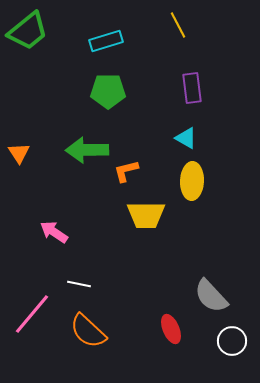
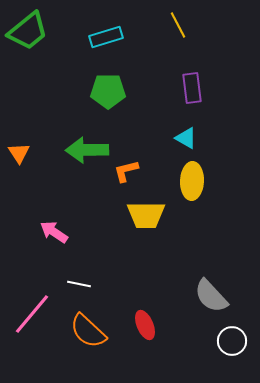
cyan rectangle: moved 4 px up
red ellipse: moved 26 px left, 4 px up
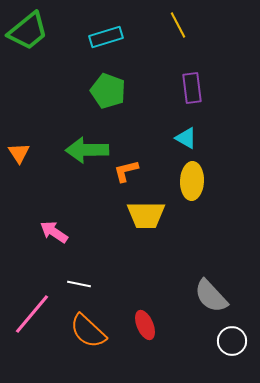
green pentagon: rotated 20 degrees clockwise
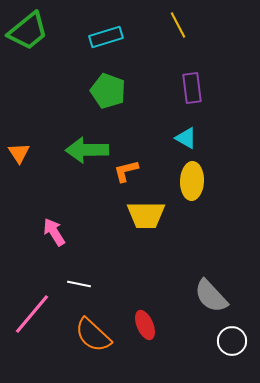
pink arrow: rotated 24 degrees clockwise
orange semicircle: moved 5 px right, 4 px down
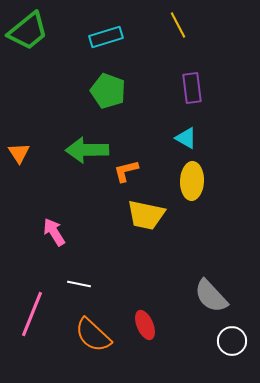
yellow trapezoid: rotated 12 degrees clockwise
pink line: rotated 18 degrees counterclockwise
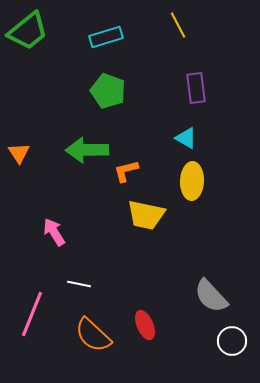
purple rectangle: moved 4 px right
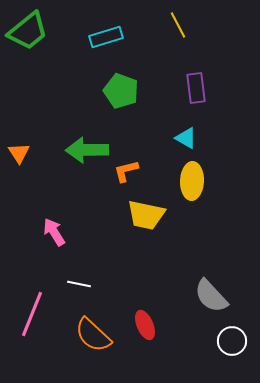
green pentagon: moved 13 px right
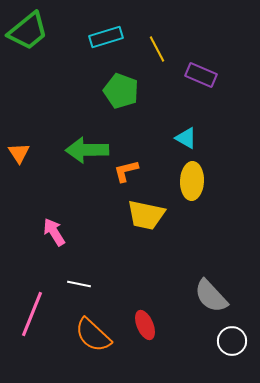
yellow line: moved 21 px left, 24 px down
purple rectangle: moved 5 px right, 13 px up; rotated 60 degrees counterclockwise
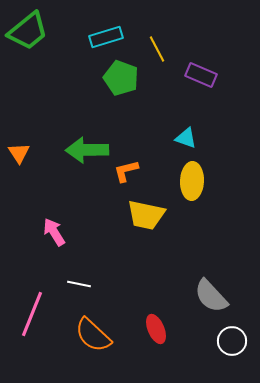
green pentagon: moved 13 px up
cyan triangle: rotated 10 degrees counterclockwise
red ellipse: moved 11 px right, 4 px down
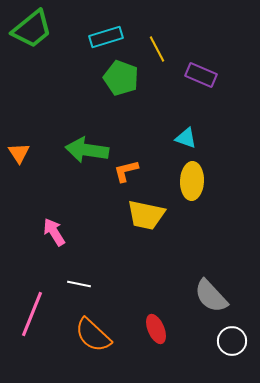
green trapezoid: moved 4 px right, 2 px up
green arrow: rotated 9 degrees clockwise
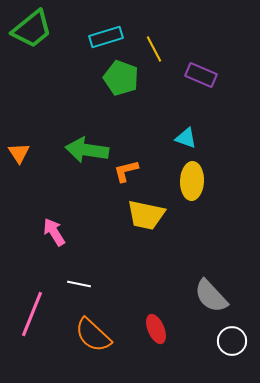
yellow line: moved 3 px left
